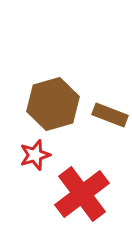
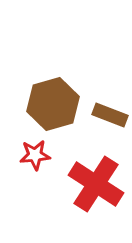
red star: rotated 12 degrees clockwise
red cross: moved 14 px right, 10 px up; rotated 20 degrees counterclockwise
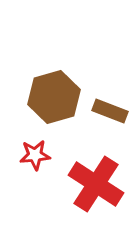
brown hexagon: moved 1 px right, 7 px up
brown rectangle: moved 4 px up
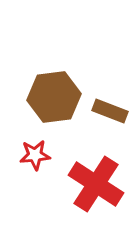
brown hexagon: rotated 9 degrees clockwise
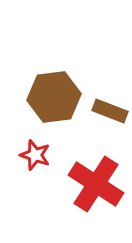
red star: rotated 24 degrees clockwise
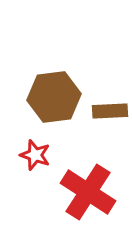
brown rectangle: rotated 24 degrees counterclockwise
red cross: moved 8 px left, 8 px down
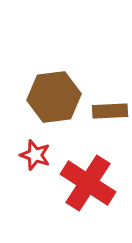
red cross: moved 9 px up
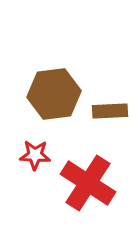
brown hexagon: moved 3 px up
red star: rotated 16 degrees counterclockwise
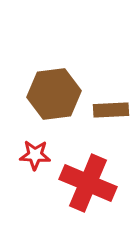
brown rectangle: moved 1 px right, 1 px up
red cross: rotated 10 degrees counterclockwise
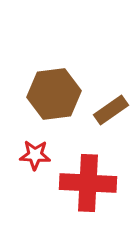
brown rectangle: rotated 32 degrees counterclockwise
red cross: rotated 20 degrees counterclockwise
